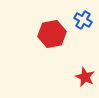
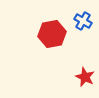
blue cross: moved 1 px down
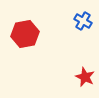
red hexagon: moved 27 px left
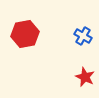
blue cross: moved 15 px down
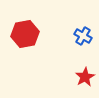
red star: rotated 18 degrees clockwise
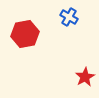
blue cross: moved 14 px left, 19 px up
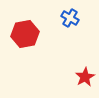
blue cross: moved 1 px right, 1 px down
